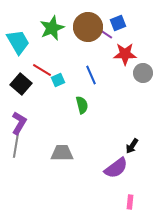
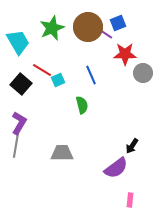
pink rectangle: moved 2 px up
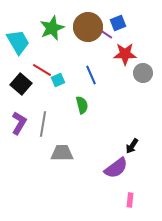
gray line: moved 27 px right, 21 px up
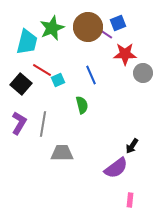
cyan trapezoid: moved 9 px right; rotated 44 degrees clockwise
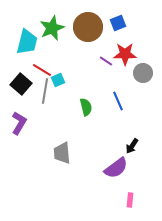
purple line: moved 27 px down
blue line: moved 27 px right, 26 px down
green semicircle: moved 4 px right, 2 px down
gray line: moved 2 px right, 33 px up
gray trapezoid: rotated 95 degrees counterclockwise
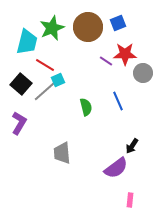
red line: moved 3 px right, 5 px up
gray line: rotated 40 degrees clockwise
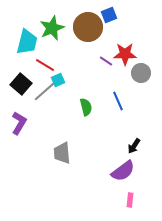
blue square: moved 9 px left, 8 px up
gray circle: moved 2 px left
black arrow: moved 2 px right
purple semicircle: moved 7 px right, 3 px down
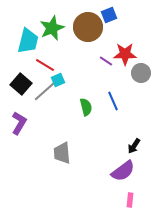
cyan trapezoid: moved 1 px right, 1 px up
blue line: moved 5 px left
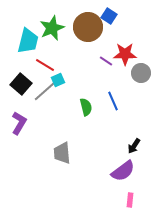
blue square: moved 1 px down; rotated 35 degrees counterclockwise
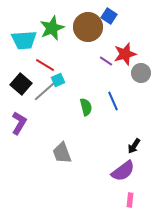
cyan trapezoid: moved 4 px left, 1 px up; rotated 72 degrees clockwise
red star: rotated 15 degrees counterclockwise
gray trapezoid: rotated 15 degrees counterclockwise
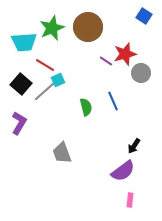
blue square: moved 35 px right
cyan trapezoid: moved 2 px down
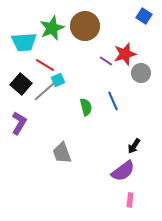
brown circle: moved 3 px left, 1 px up
